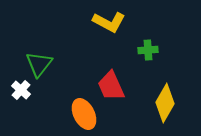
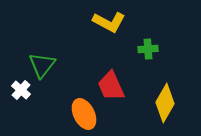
green cross: moved 1 px up
green triangle: moved 3 px right, 1 px down
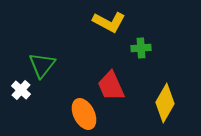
green cross: moved 7 px left, 1 px up
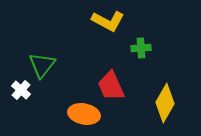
yellow L-shape: moved 1 px left, 1 px up
orange ellipse: rotated 52 degrees counterclockwise
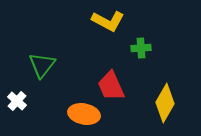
white cross: moved 4 px left, 11 px down
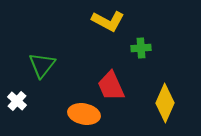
yellow diamond: rotated 6 degrees counterclockwise
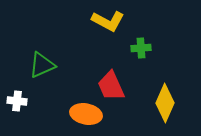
green triangle: rotated 28 degrees clockwise
white cross: rotated 36 degrees counterclockwise
orange ellipse: moved 2 px right
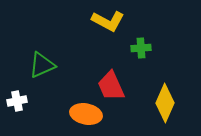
white cross: rotated 18 degrees counterclockwise
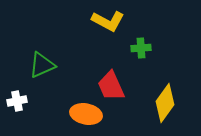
yellow diamond: rotated 12 degrees clockwise
